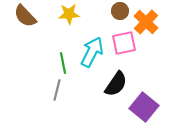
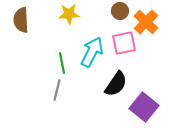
brown semicircle: moved 4 px left, 4 px down; rotated 40 degrees clockwise
green line: moved 1 px left
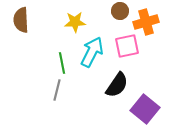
yellow star: moved 6 px right, 8 px down
orange cross: rotated 30 degrees clockwise
pink square: moved 3 px right, 3 px down
black semicircle: moved 1 px right, 1 px down
purple square: moved 1 px right, 2 px down
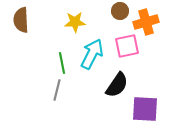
cyan arrow: moved 2 px down
purple square: rotated 36 degrees counterclockwise
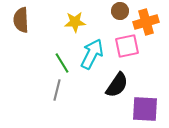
green line: rotated 20 degrees counterclockwise
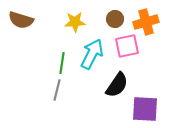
brown circle: moved 5 px left, 8 px down
brown semicircle: rotated 70 degrees counterclockwise
green line: rotated 40 degrees clockwise
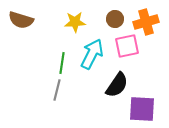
purple square: moved 3 px left
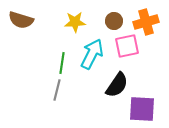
brown circle: moved 1 px left, 2 px down
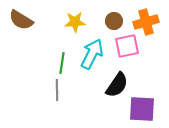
brown semicircle: rotated 15 degrees clockwise
gray line: rotated 15 degrees counterclockwise
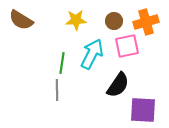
yellow star: moved 1 px right, 2 px up
black semicircle: moved 1 px right
purple square: moved 1 px right, 1 px down
